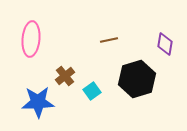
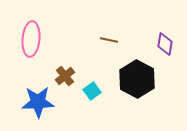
brown line: rotated 24 degrees clockwise
black hexagon: rotated 15 degrees counterclockwise
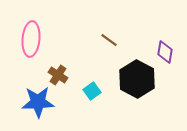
brown line: rotated 24 degrees clockwise
purple diamond: moved 8 px down
brown cross: moved 7 px left, 1 px up; rotated 18 degrees counterclockwise
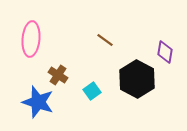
brown line: moved 4 px left
blue star: rotated 20 degrees clockwise
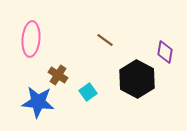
cyan square: moved 4 px left, 1 px down
blue star: rotated 12 degrees counterclockwise
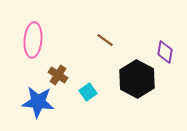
pink ellipse: moved 2 px right, 1 px down
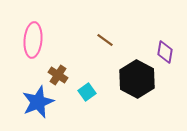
cyan square: moved 1 px left
blue star: rotated 28 degrees counterclockwise
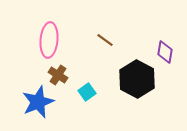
pink ellipse: moved 16 px right
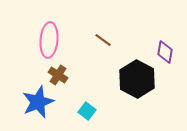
brown line: moved 2 px left
cyan square: moved 19 px down; rotated 18 degrees counterclockwise
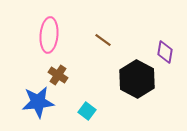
pink ellipse: moved 5 px up
blue star: rotated 16 degrees clockwise
